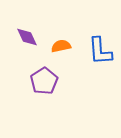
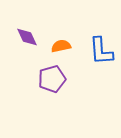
blue L-shape: moved 1 px right
purple pentagon: moved 8 px right, 2 px up; rotated 16 degrees clockwise
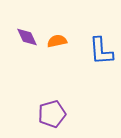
orange semicircle: moved 4 px left, 5 px up
purple pentagon: moved 35 px down
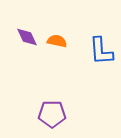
orange semicircle: rotated 24 degrees clockwise
purple pentagon: rotated 16 degrees clockwise
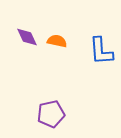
purple pentagon: moved 1 px left; rotated 12 degrees counterclockwise
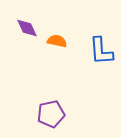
purple diamond: moved 9 px up
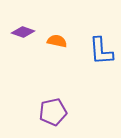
purple diamond: moved 4 px left, 4 px down; rotated 45 degrees counterclockwise
purple pentagon: moved 2 px right, 2 px up
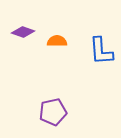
orange semicircle: rotated 12 degrees counterclockwise
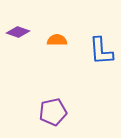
purple diamond: moved 5 px left
orange semicircle: moved 1 px up
